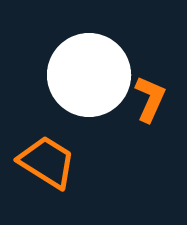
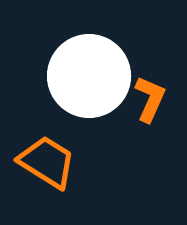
white circle: moved 1 px down
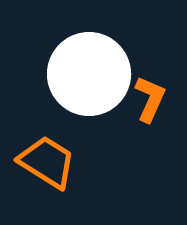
white circle: moved 2 px up
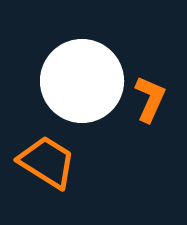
white circle: moved 7 px left, 7 px down
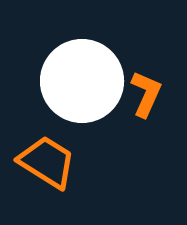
orange L-shape: moved 4 px left, 5 px up
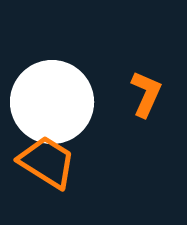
white circle: moved 30 px left, 21 px down
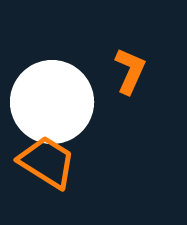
orange L-shape: moved 16 px left, 23 px up
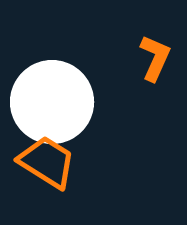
orange L-shape: moved 25 px right, 13 px up
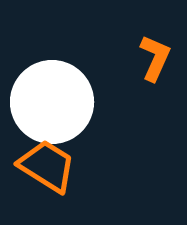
orange trapezoid: moved 4 px down
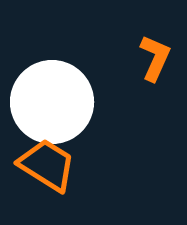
orange trapezoid: moved 1 px up
